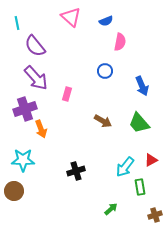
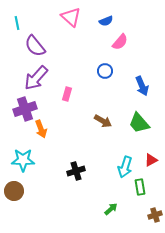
pink semicircle: rotated 30 degrees clockwise
purple arrow: rotated 84 degrees clockwise
cyan arrow: rotated 20 degrees counterclockwise
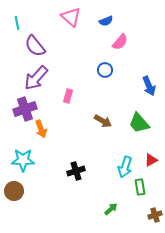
blue circle: moved 1 px up
blue arrow: moved 7 px right
pink rectangle: moved 1 px right, 2 px down
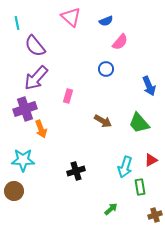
blue circle: moved 1 px right, 1 px up
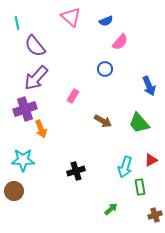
blue circle: moved 1 px left
pink rectangle: moved 5 px right; rotated 16 degrees clockwise
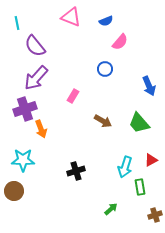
pink triangle: rotated 20 degrees counterclockwise
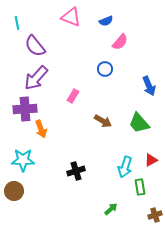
purple cross: rotated 15 degrees clockwise
